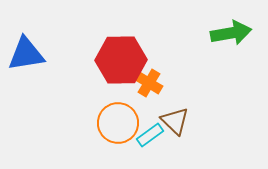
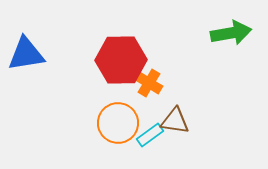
brown triangle: rotated 36 degrees counterclockwise
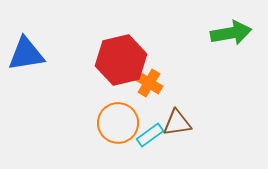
red hexagon: rotated 12 degrees counterclockwise
brown triangle: moved 2 px right, 2 px down; rotated 16 degrees counterclockwise
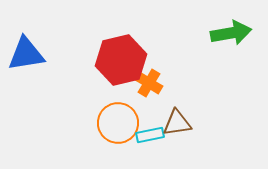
cyan rectangle: rotated 24 degrees clockwise
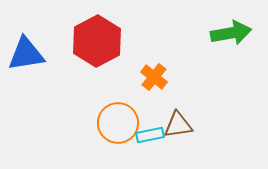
red hexagon: moved 24 px left, 19 px up; rotated 15 degrees counterclockwise
orange cross: moved 5 px right, 6 px up; rotated 8 degrees clockwise
brown triangle: moved 1 px right, 2 px down
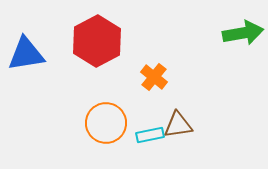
green arrow: moved 12 px right
orange circle: moved 12 px left
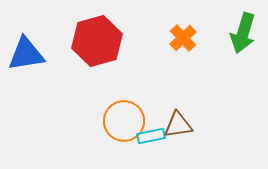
green arrow: rotated 117 degrees clockwise
red hexagon: rotated 12 degrees clockwise
orange cross: moved 29 px right, 39 px up; rotated 8 degrees clockwise
orange circle: moved 18 px right, 2 px up
cyan rectangle: moved 1 px right, 1 px down
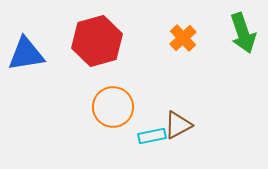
green arrow: rotated 36 degrees counterclockwise
orange circle: moved 11 px left, 14 px up
brown triangle: rotated 20 degrees counterclockwise
cyan rectangle: moved 1 px right
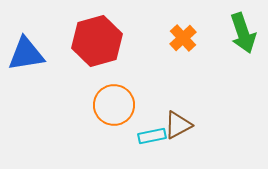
orange circle: moved 1 px right, 2 px up
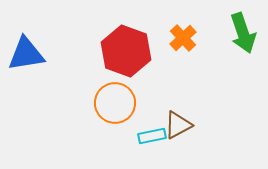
red hexagon: moved 29 px right, 10 px down; rotated 24 degrees counterclockwise
orange circle: moved 1 px right, 2 px up
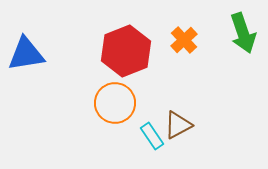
orange cross: moved 1 px right, 2 px down
red hexagon: rotated 18 degrees clockwise
cyan rectangle: rotated 68 degrees clockwise
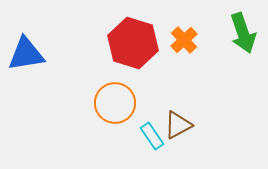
red hexagon: moved 7 px right, 8 px up; rotated 21 degrees counterclockwise
